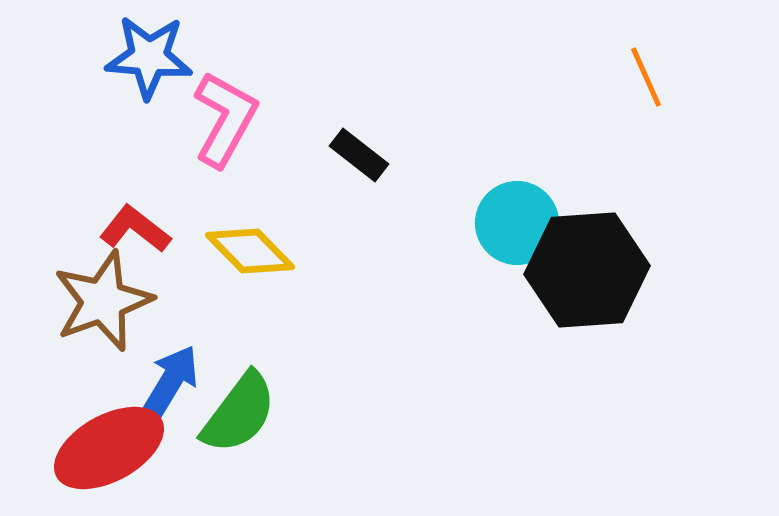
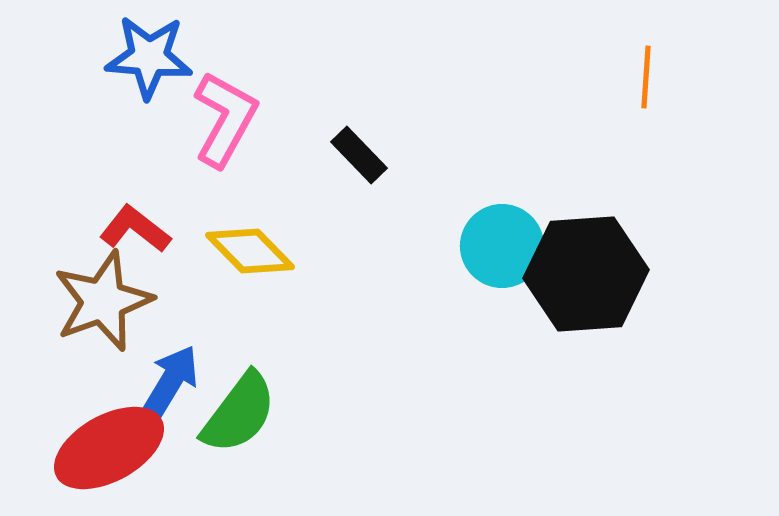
orange line: rotated 28 degrees clockwise
black rectangle: rotated 8 degrees clockwise
cyan circle: moved 15 px left, 23 px down
black hexagon: moved 1 px left, 4 px down
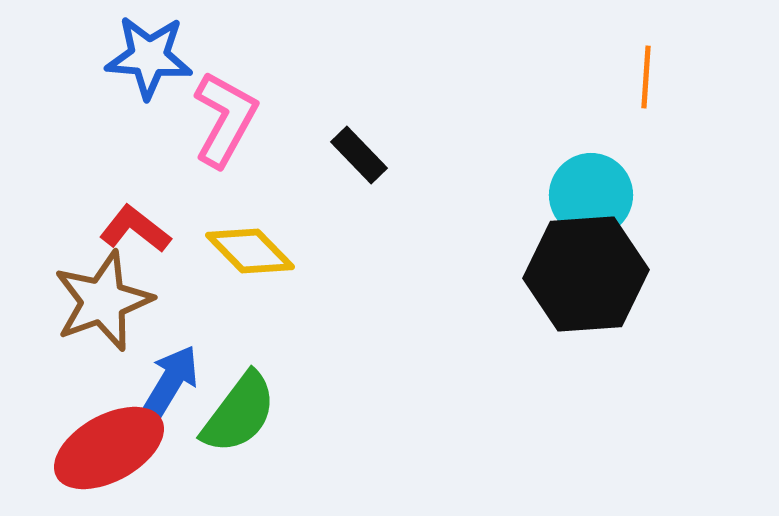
cyan circle: moved 89 px right, 51 px up
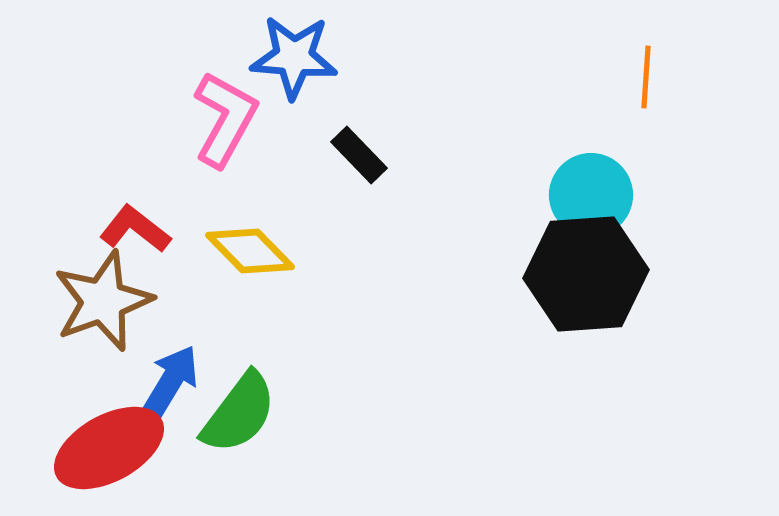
blue star: moved 145 px right
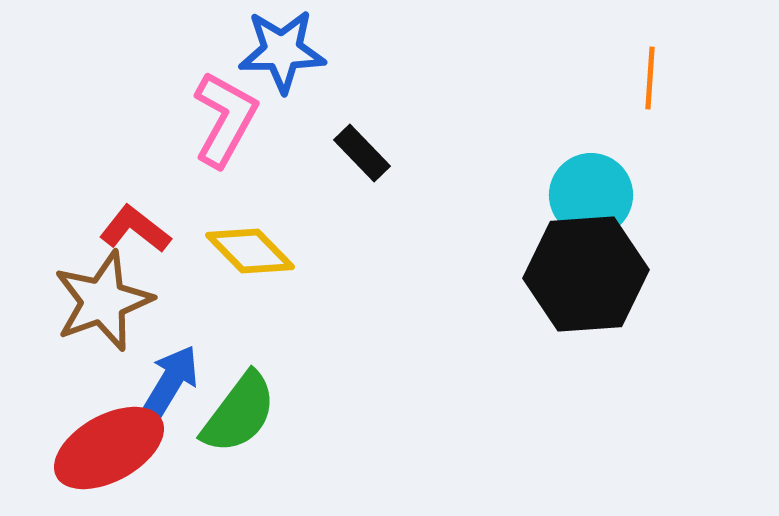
blue star: moved 12 px left, 6 px up; rotated 6 degrees counterclockwise
orange line: moved 4 px right, 1 px down
black rectangle: moved 3 px right, 2 px up
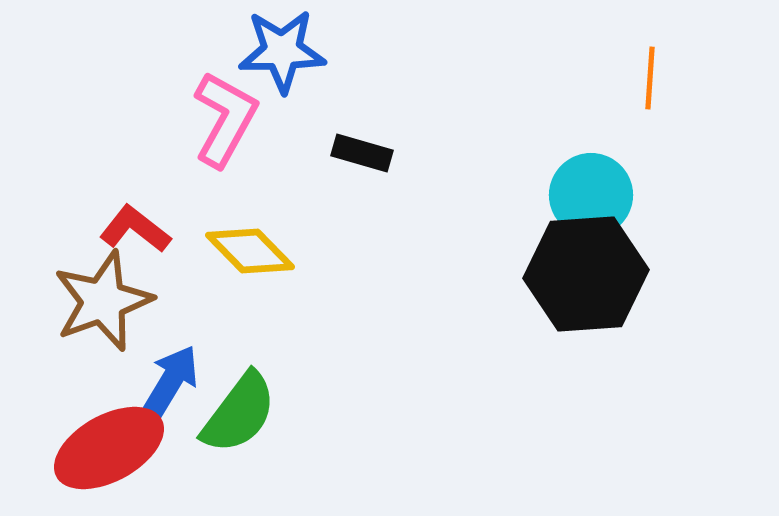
black rectangle: rotated 30 degrees counterclockwise
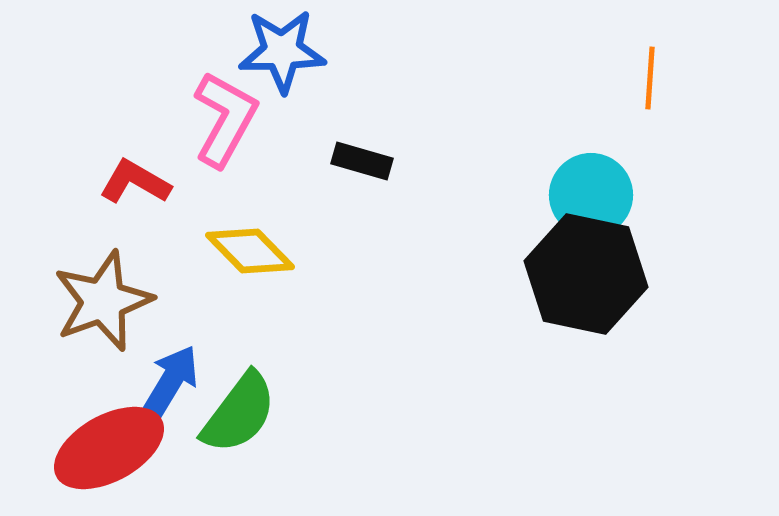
black rectangle: moved 8 px down
red L-shape: moved 47 px up; rotated 8 degrees counterclockwise
black hexagon: rotated 16 degrees clockwise
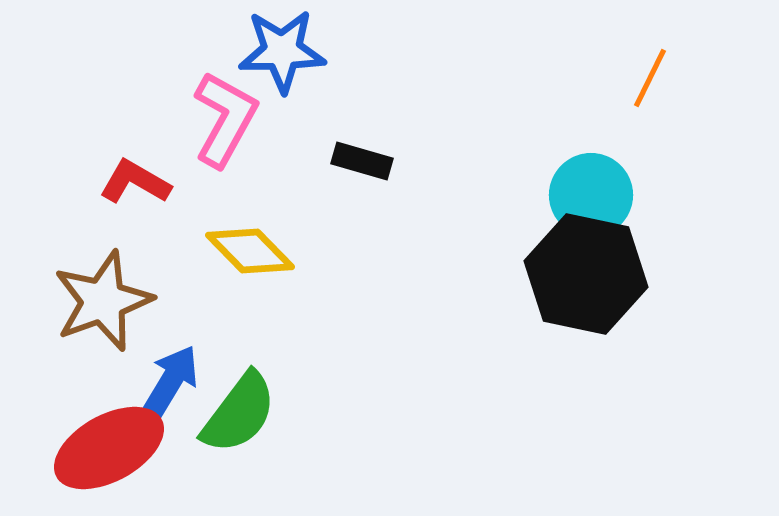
orange line: rotated 22 degrees clockwise
